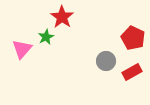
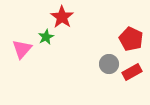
red pentagon: moved 2 px left, 1 px down
gray circle: moved 3 px right, 3 px down
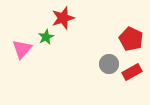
red star: moved 1 px right, 1 px down; rotated 20 degrees clockwise
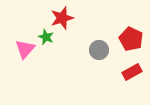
red star: moved 1 px left
green star: rotated 21 degrees counterclockwise
pink triangle: moved 3 px right
gray circle: moved 10 px left, 14 px up
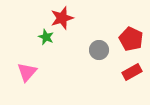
pink triangle: moved 2 px right, 23 px down
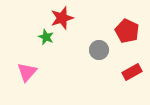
red pentagon: moved 4 px left, 8 px up
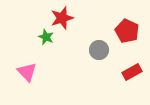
pink triangle: rotated 25 degrees counterclockwise
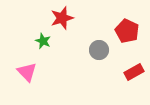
green star: moved 3 px left, 4 px down
red rectangle: moved 2 px right
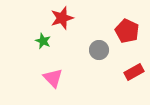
pink triangle: moved 26 px right, 6 px down
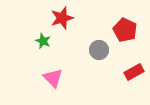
red pentagon: moved 2 px left, 1 px up
